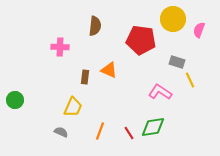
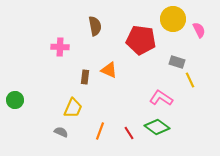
brown semicircle: rotated 18 degrees counterclockwise
pink semicircle: rotated 133 degrees clockwise
pink L-shape: moved 1 px right, 6 px down
yellow trapezoid: moved 1 px down
green diamond: moved 4 px right; rotated 45 degrees clockwise
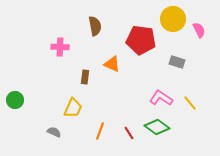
orange triangle: moved 3 px right, 6 px up
yellow line: moved 23 px down; rotated 14 degrees counterclockwise
gray semicircle: moved 7 px left
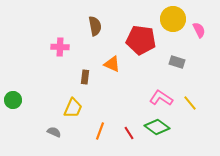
green circle: moved 2 px left
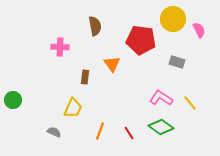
orange triangle: rotated 30 degrees clockwise
green diamond: moved 4 px right
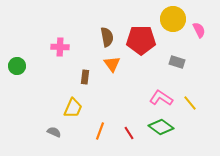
brown semicircle: moved 12 px right, 11 px down
red pentagon: rotated 8 degrees counterclockwise
green circle: moved 4 px right, 34 px up
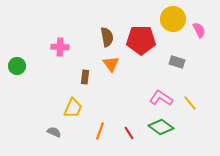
orange triangle: moved 1 px left
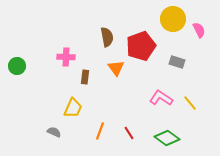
red pentagon: moved 6 px down; rotated 20 degrees counterclockwise
pink cross: moved 6 px right, 10 px down
orange triangle: moved 5 px right, 4 px down
green diamond: moved 6 px right, 11 px down
